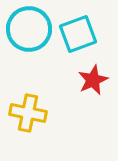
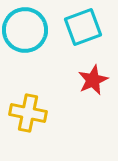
cyan circle: moved 4 px left, 1 px down
cyan square: moved 5 px right, 7 px up
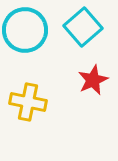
cyan square: rotated 21 degrees counterclockwise
yellow cross: moved 11 px up
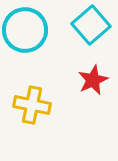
cyan square: moved 8 px right, 2 px up
yellow cross: moved 4 px right, 3 px down
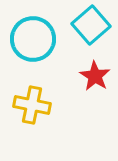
cyan circle: moved 8 px right, 9 px down
red star: moved 2 px right, 4 px up; rotated 16 degrees counterclockwise
